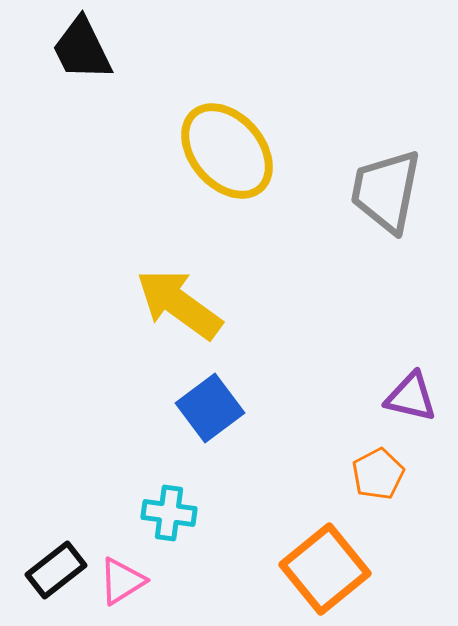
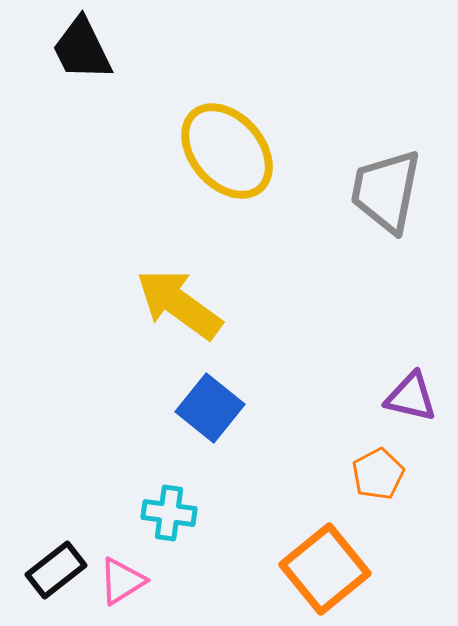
blue square: rotated 14 degrees counterclockwise
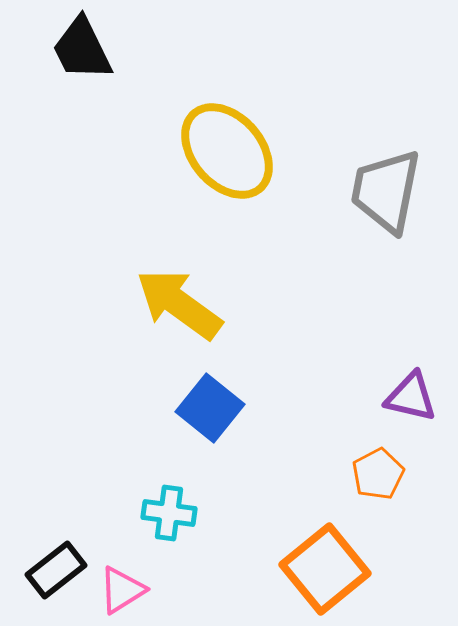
pink triangle: moved 9 px down
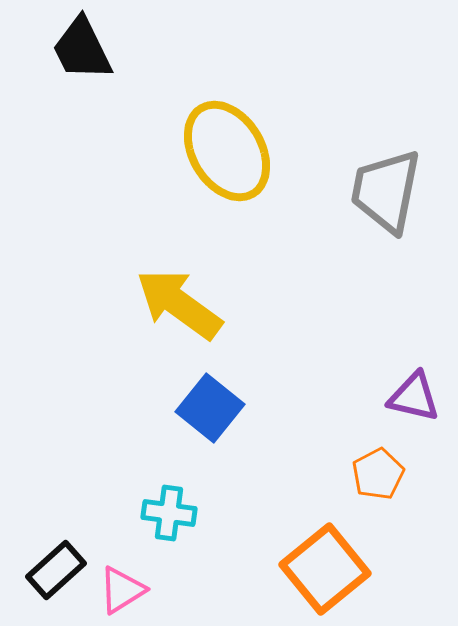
yellow ellipse: rotated 10 degrees clockwise
purple triangle: moved 3 px right
black rectangle: rotated 4 degrees counterclockwise
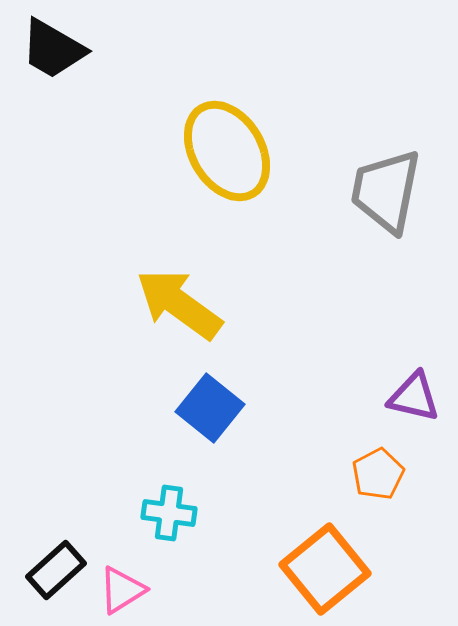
black trapezoid: moved 29 px left; rotated 34 degrees counterclockwise
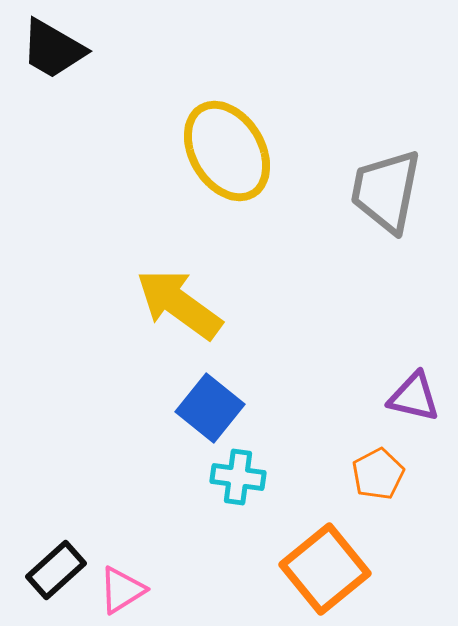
cyan cross: moved 69 px right, 36 px up
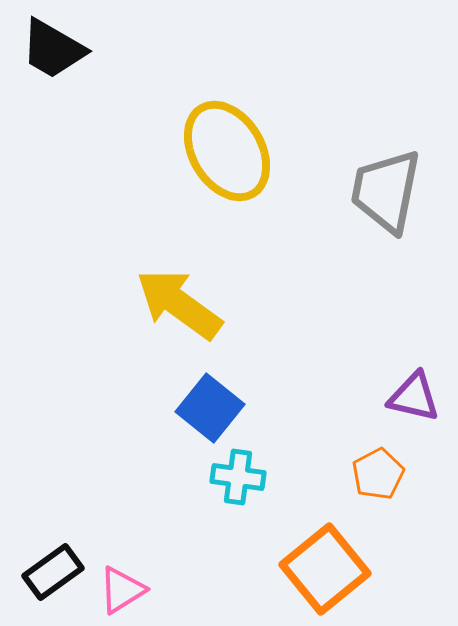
black rectangle: moved 3 px left, 2 px down; rotated 6 degrees clockwise
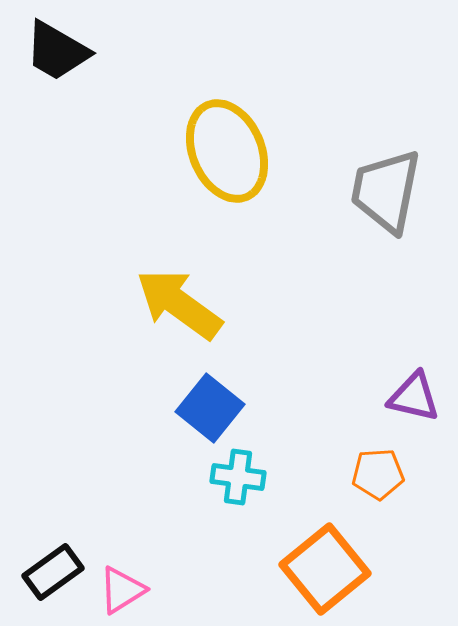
black trapezoid: moved 4 px right, 2 px down
yellow ellipse: rotated 8 degrees clockwise
orange pentagon: rotated 24 degrees clockwise
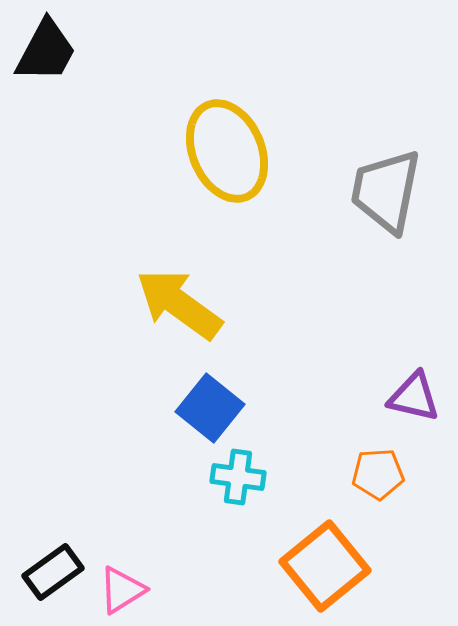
black trapezoid: moved 11 px left; rotated 92 degrees counterclockwise
orange square: moved 3 px up
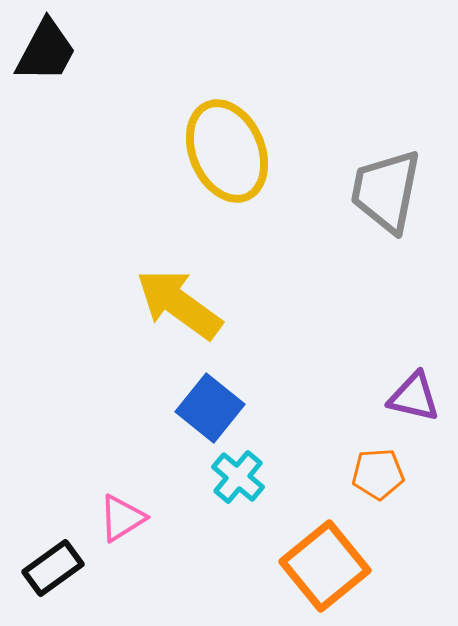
cyan cross: rotated 32 degrees clockwise
black rectangle: moved 4 px up
pink triangle: moved 72 px up
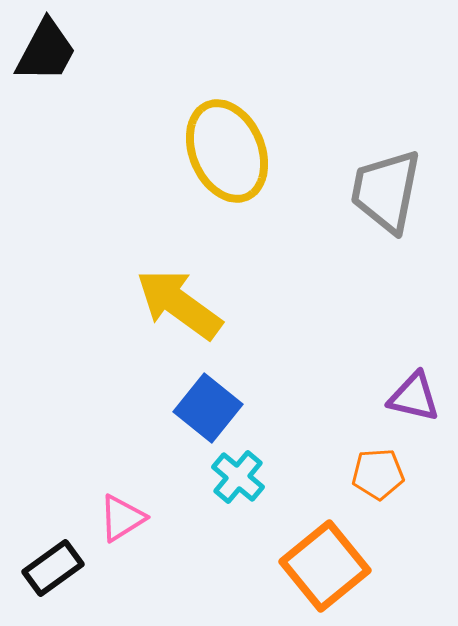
blue square: moved 2 px left
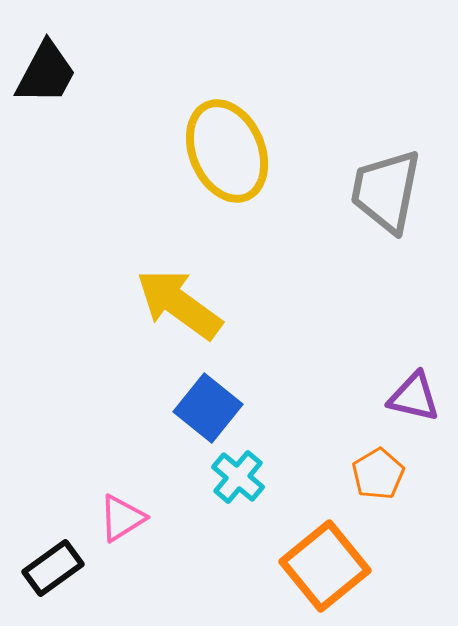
black trapezoid: moved 22 px down
orange pentagon: rotated 27 degrees counterclockwise
